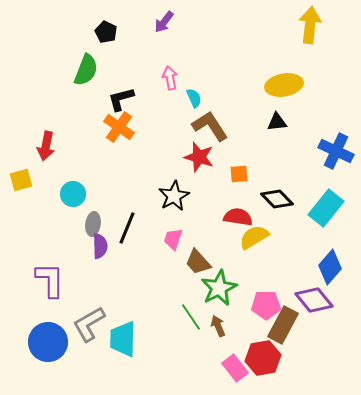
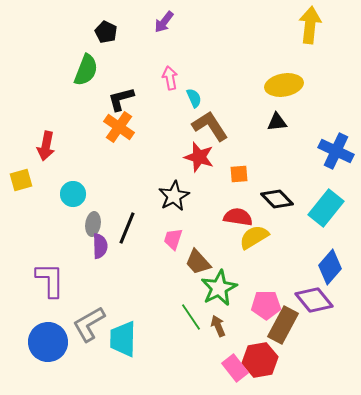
red hexagon: moved 3 px left, 2 px down
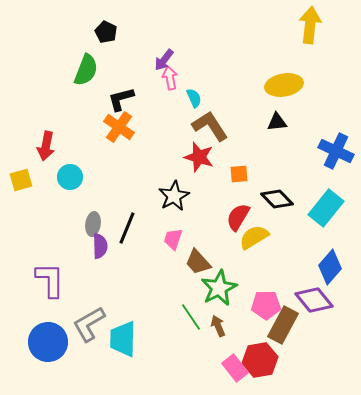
purple arrow: moved 38 px down
cyan circle: moved 3 px left, 17 px up
red semicircle: rotated 68 degrees counterclockwise
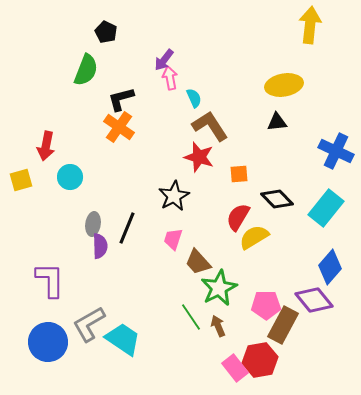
cyan trapezoid: rotated 123 degrees clockwise
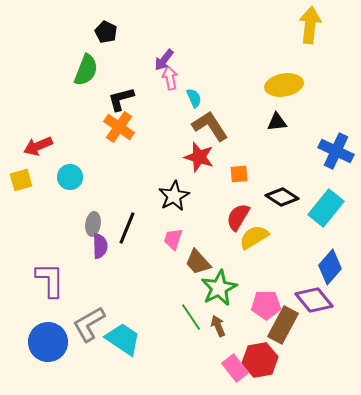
red arrow: moved 8 px left; rotated 56 degrees clockwise
black diamond: moved 5 px right, 2 px up; rotated 12 degrees counterclockwise
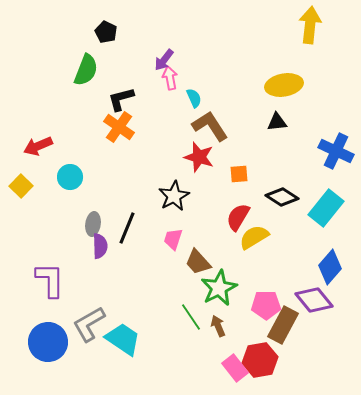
yellow square: moved 6 px down; rotated 30 degrees counterclockwise
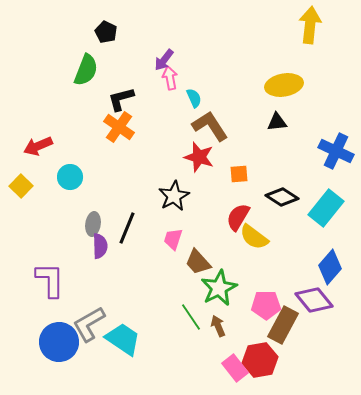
yellow semicircle: rotated 112 degrees counterclockwise
blue circle: moved 11 px right
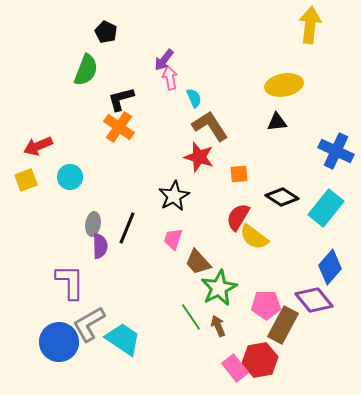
yellow square: moved 5 px right, 6 px up; rotated 25 degrees clockwise
purple L-shape: moved 20 px right, 2 px down
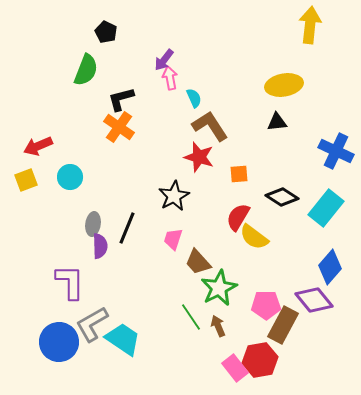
gray L-shape: moved 3 px right
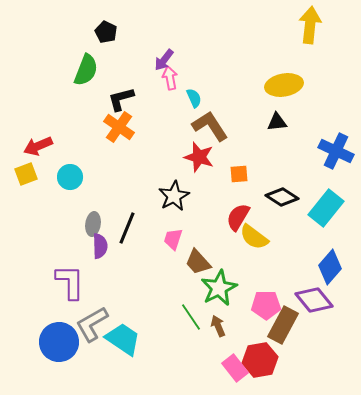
yellow square: moved 6 px up
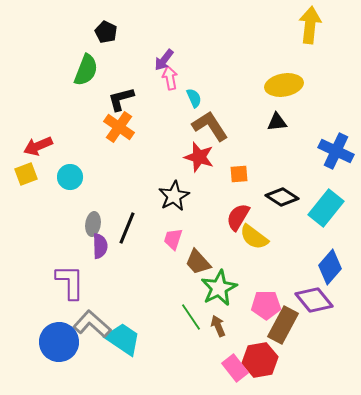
gray L-shape: rotated 72 degrees clockwise
